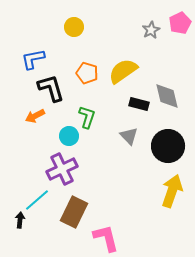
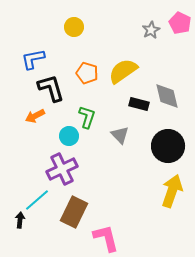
pink pentagon: rotated 20 degrees counterclockwise
gray triangle: moved 9 px left, 1 px up
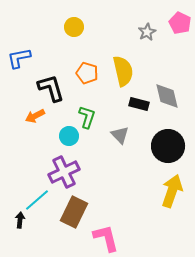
gray star: moved 4 px left, 2 px down
blue L-shape: moved 14 px left, 1 px up
yellow semicircle: rotated 112 degrees clockwise
purple cross: moved 2 px right, 3 px down
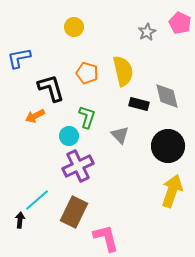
purple cross: moved 14 px right, 6 px up
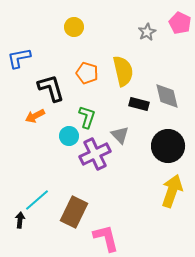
purple cross: moved 17 px right, 12 px up
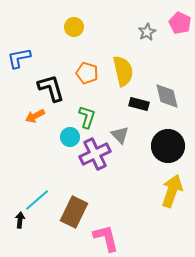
cyan circle: moved 1 px right, 1 px down
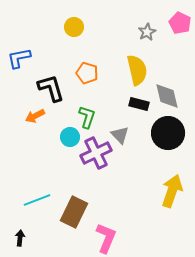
yellow semicircle: moved 14 px right, 1 px up
black circle: moved 13 px up
purple cross: moved 1 px right, 1 px up
cyan line: rotated 20 degrees clockwise
black arrow: moved 18 px down
pink L-shape: rotated 36 degrees clockwise
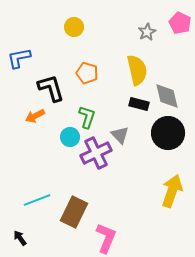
black arrow: rotated 42 degrees counterclockwise
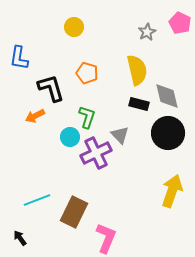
blue L-shape: rotated 70 degrees counterclockwise
